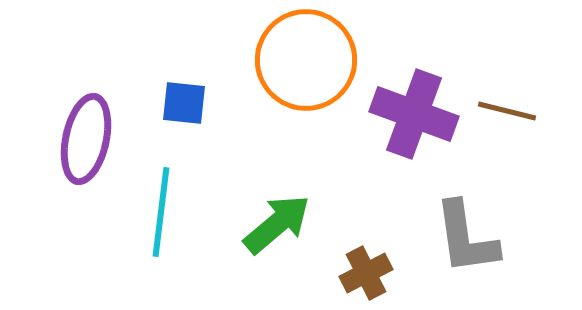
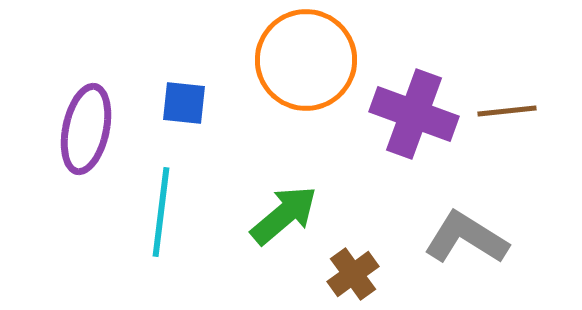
brown line: rotated 20 degrees counterclockwise
purple ellipse: moved 10 px up
green arrow: moved 7 px right, 9 px up
gray L-shape: rotated 130 degrees clockwise
brown cross: moved 13 px left, 1 px down; rotated 9 degrees counterclockwise
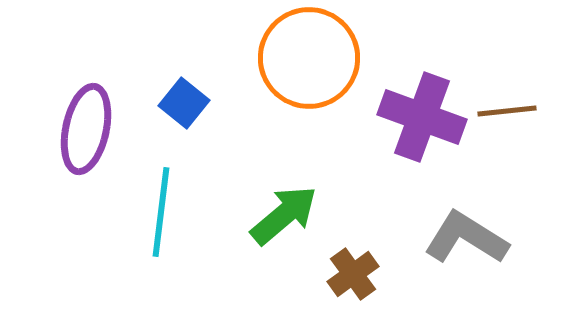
orange circle: moved 3 px right, 2 px up
blue square: rotated 33 degrees clockwise
purple cross: moved 8 px right, 3 px down
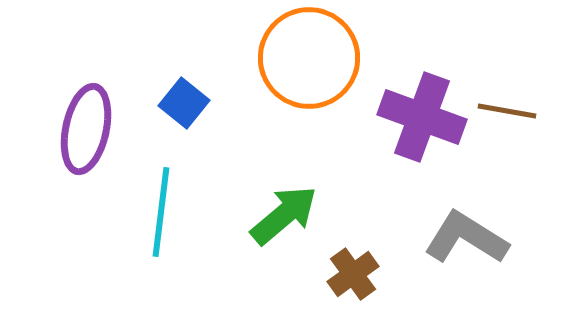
brown line: rotated 16 degrees clockwise
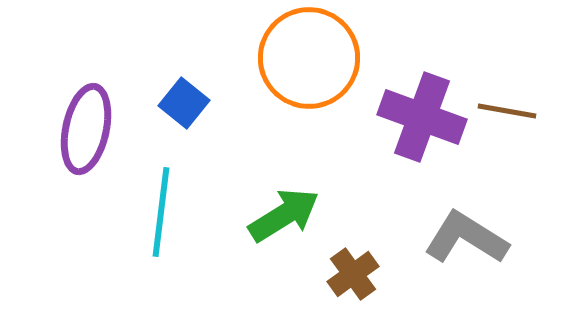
green arrow: rotated 8 degrees clockwise
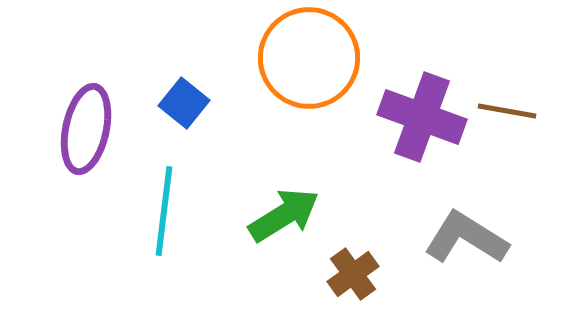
cyan line: moved 3 px right, 1 px up
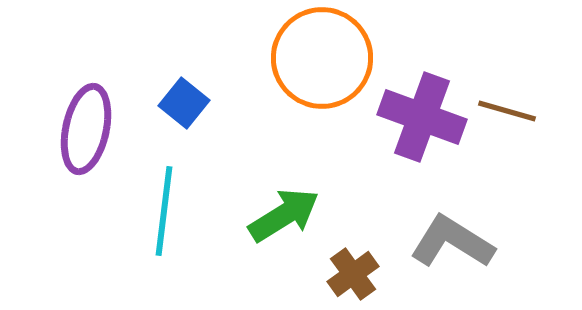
orange circle: moved 13 px right
brown line: rotated 6 degrees clockwise
gray L-shape: moved 14 px left, 4 px down
